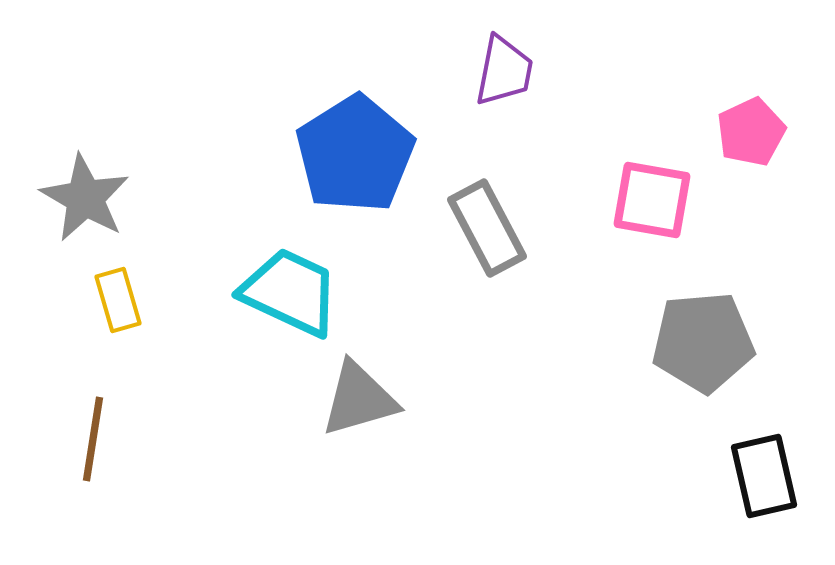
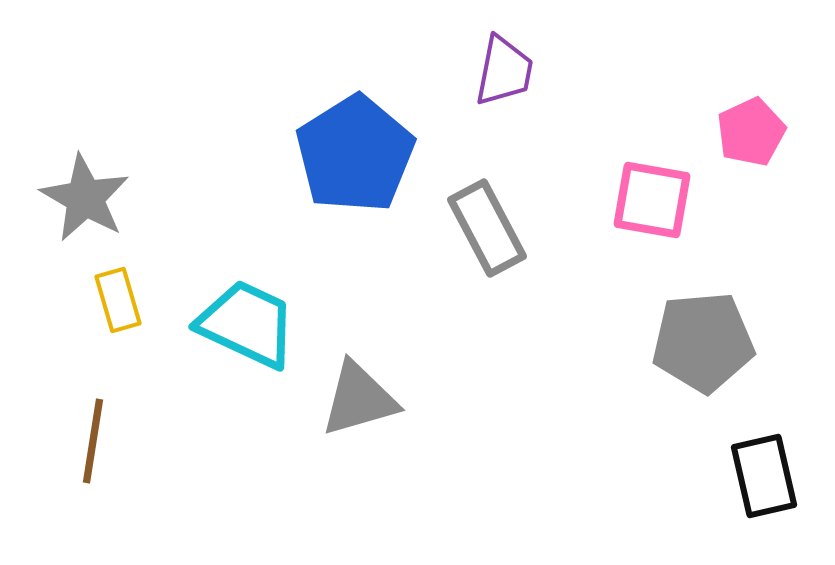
cyan trapezoid: moved 43 px left, 32 px down
brown line: moved 2 px down
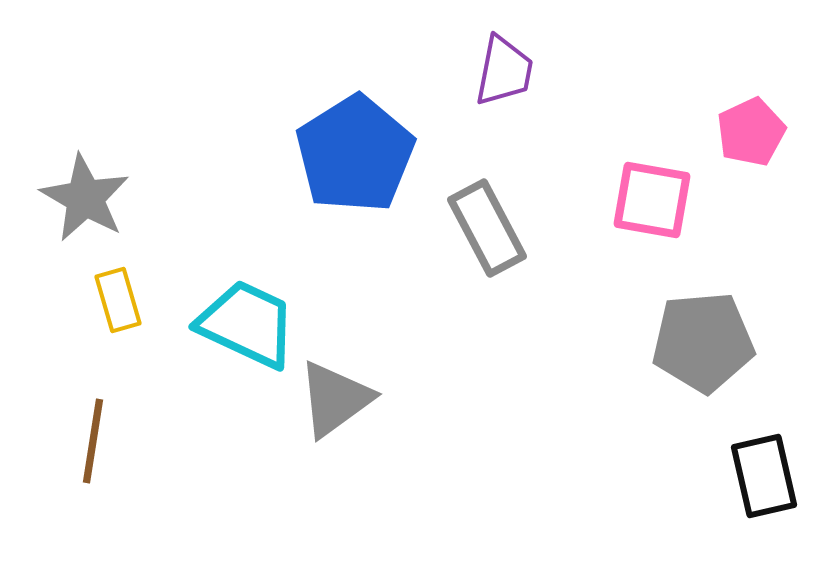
gray triangle: moved 24 px left; rotated 20 degrees counterclockwise
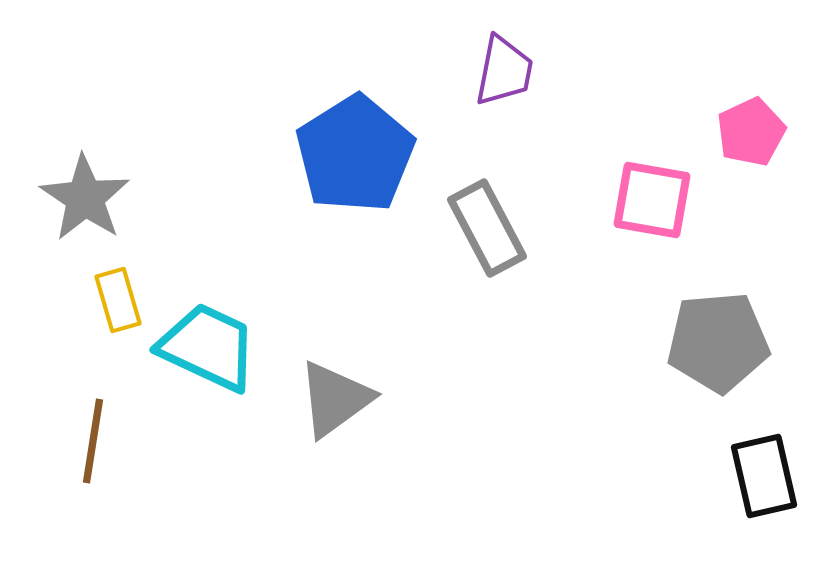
gray star: rotated 4 degrees clockwise
cyan trapezoid: moved 39 px left, 23 px down
gray pentagon: moved 15 px right
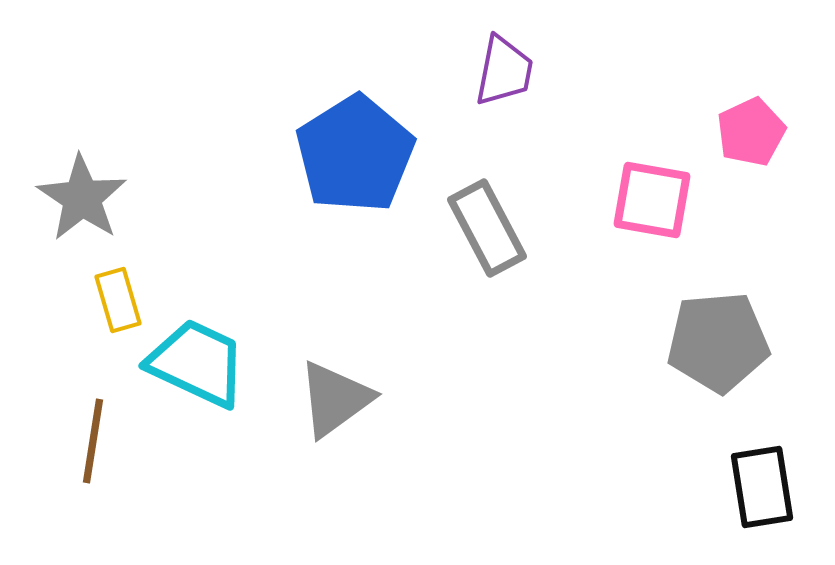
gray star: moved 3 px left
cyan trapezoid: moved 11 px left, 16 px down
black rectangle: moved 2 px left, 11 px down; rotated 4 degrees clockwise
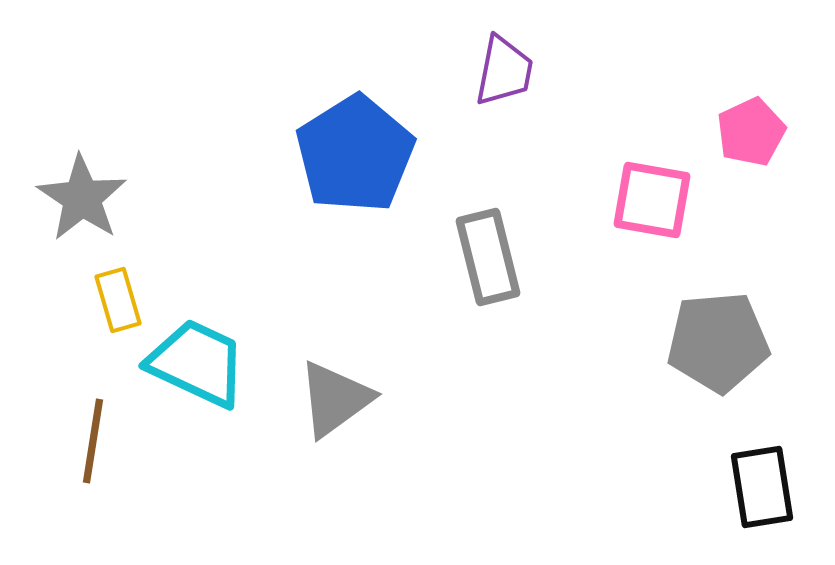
gray rectangle: moved 1 px right, 29 px down; rotated 14 degrees clockwise
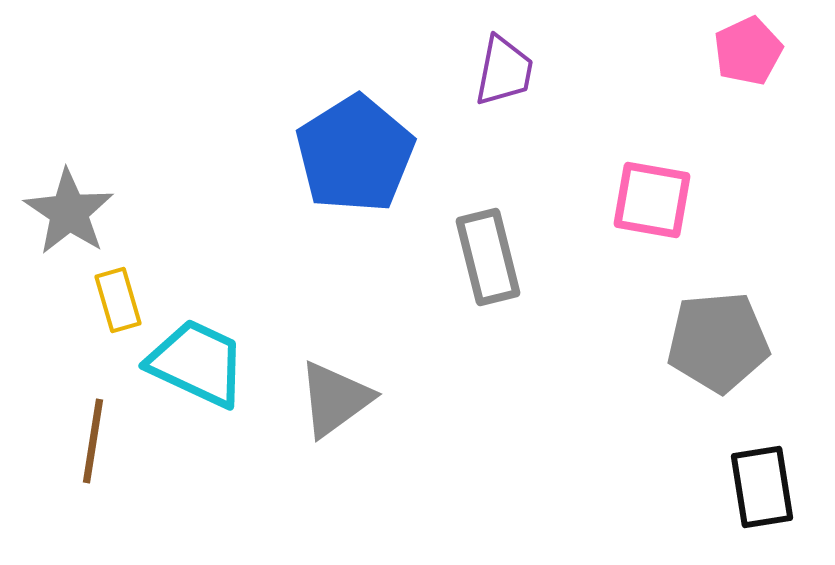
pink pentagon: moved 3 px left, 81 px up
gray star: moved 13 px left, 14 px down
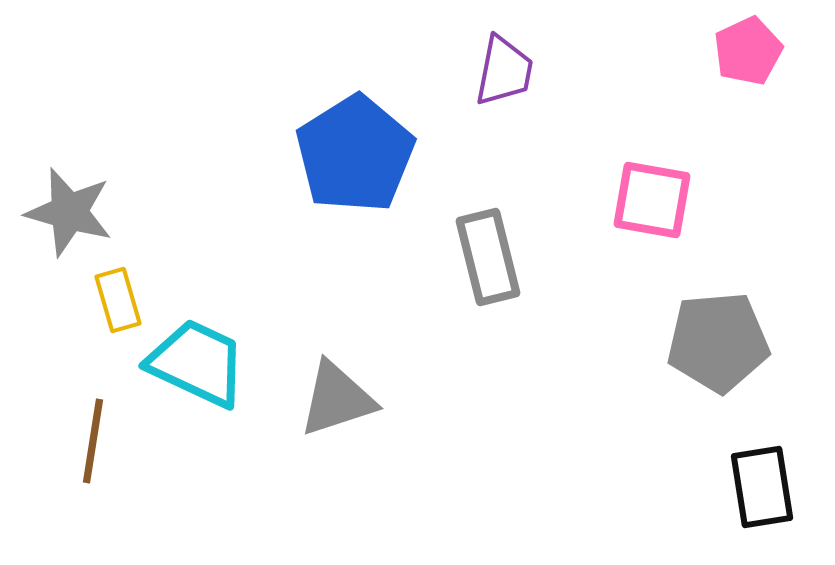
gray star: rotated 18 degrees counterclockwise
gray triangle: moved 2 px right; rotated 18 degrees clockwise
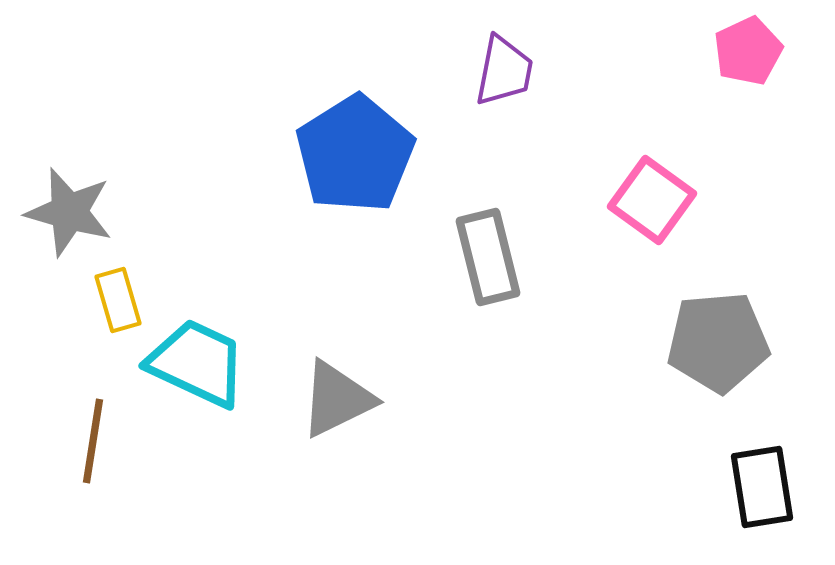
pink square: rotated 26 degrees clockwise
gray triangle: rotated 8 degrees counterclockwise
